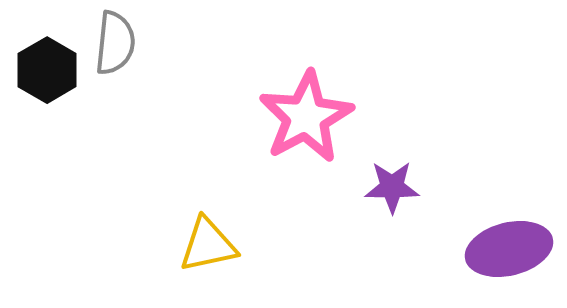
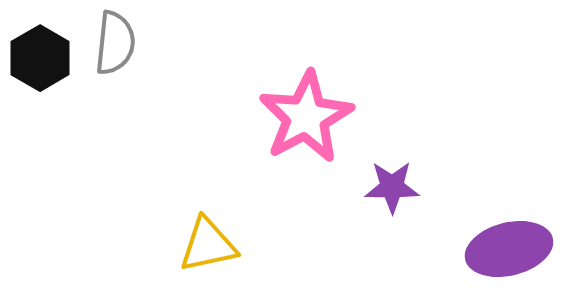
black hexagon: moved 7 px left, 12 px up
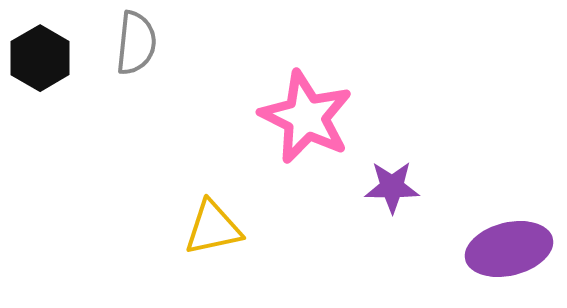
gray semicircle: moved 21 px right
pink star: rotated 18 degrees counterclockwise
yellow triangle: moved 5 px right, 17 px up
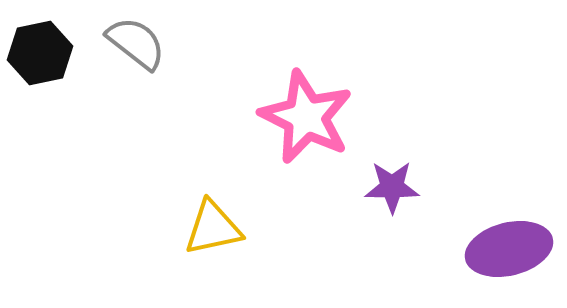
gray semicircle: rotated 58 degrees counterclockwise
black hexagon: moved 5 px up; rotated 18 degrees clockwise
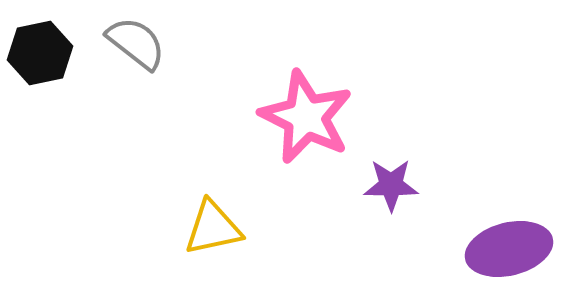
purple star: moved 1 px left, 2 px up
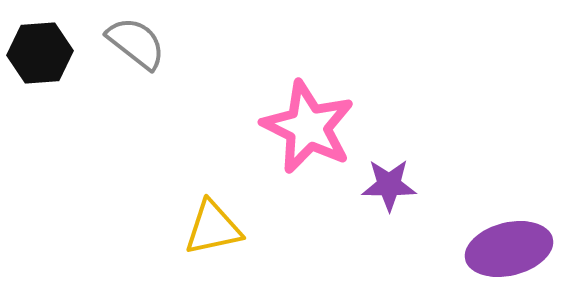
black hexagon: rotated 8 degrees clockwise
pink star: moved 2 px right, 10 px down
purple star: moved 2 px left
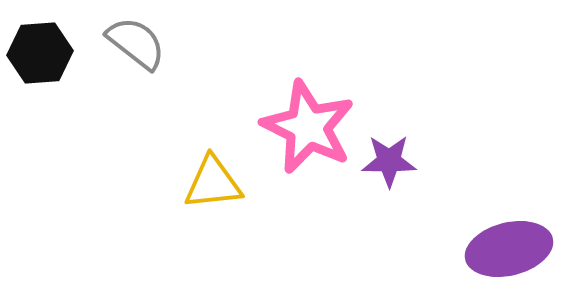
purple star: moved 24 px up
yellow triangle: moved 45 px up; rotated 6 degrees clockwise
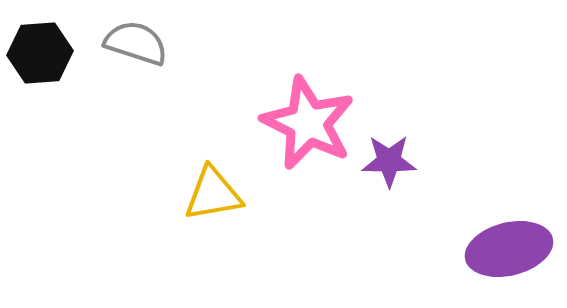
gray semicircle: rotated 20 degrees counterclockwise
pink star: moved 4 px up
yellow triangle: moved 11 px down; rotated 4 degrees counterclockwise
